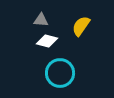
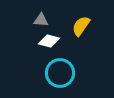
white diamond: moved 2 px right
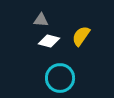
yellow semicircle: moved 10 px down
cyan circle: moved 5 px down
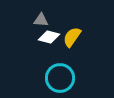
yellow semicircle: moved 9 px left, 1 px down
white diamond: moved 4 px up
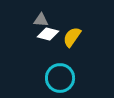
white diamond: moved 1 px left, 3 px up
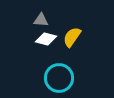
white diamond: moved 2 px left, 5 px down
cyan circle: moved 1 px left
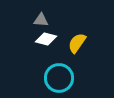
yellow semicircle: moved 5 px right, 6 px down
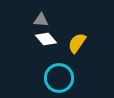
white diamond: rotated 35 degrees clockwise
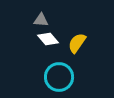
white diamond: moved 2 px right
cyan circle: moved 1 px up
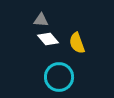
yellow semicircle: rotated 55 degrees counterclockwise
